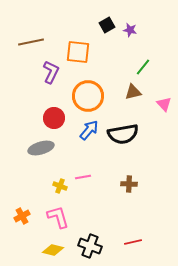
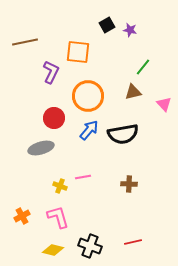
brown line: moved 6 px left
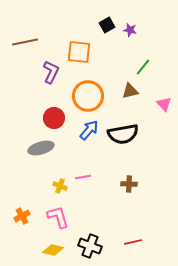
orange square: moved 1 px right
brown triangle: moved 3 px left, 1 px up
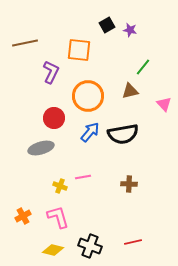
brown line: moved 1 px down
orange square: moved 2 px up
blue arrow: moved 1 px right, 2 px down
orange cross: moved 1 px right
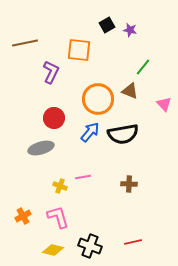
brown triangle: rotated 36 degrees clockwise
orange circle: moved 10 px right, 3 px down
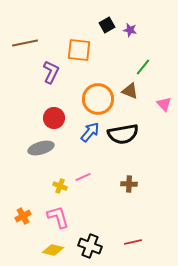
pink line: rotated 14 degrees counterclockwise
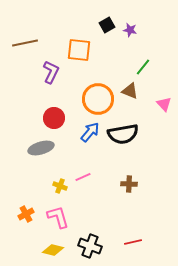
orange cross: moved 3 px right, 2 px up
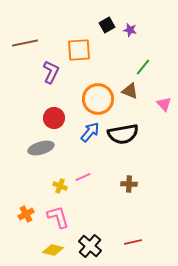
orange square: rotated 10 degrees counterclockwise
black cross: rotated 20 degrees clockwise
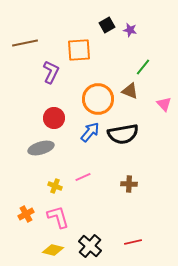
yellow cross: moved 5 px left
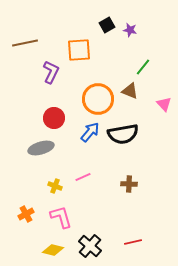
pink L-shape: moved 3 px right
